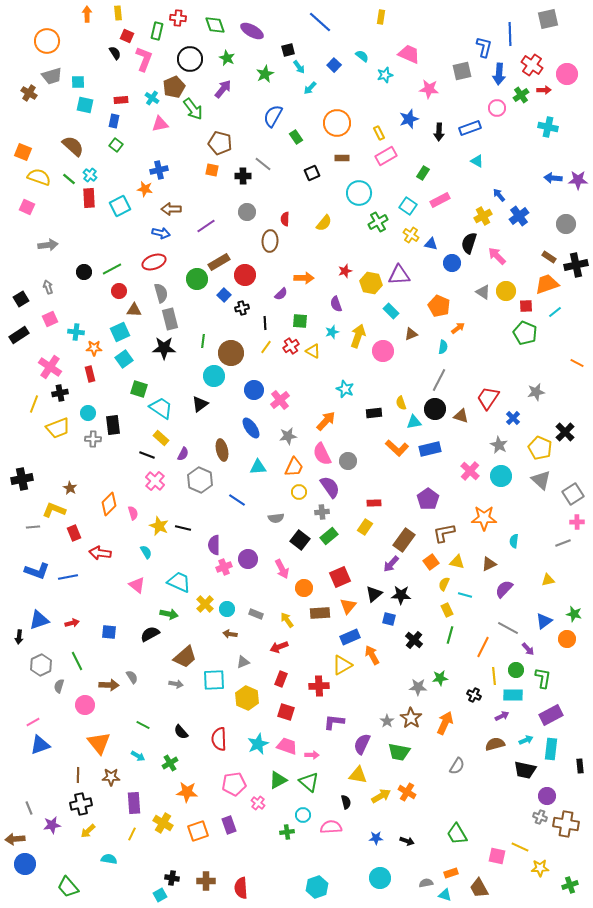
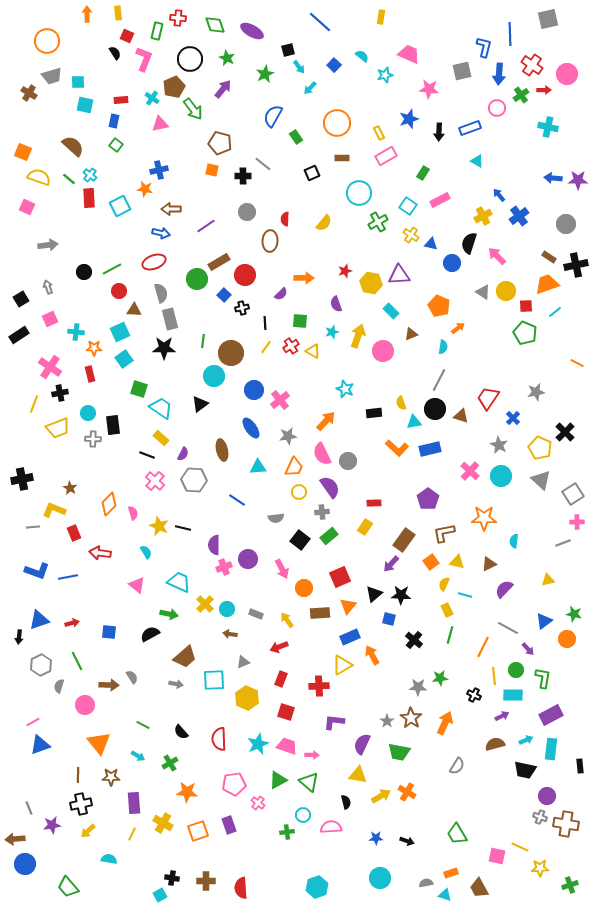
gray hexagon at (200, 480): moved 6 px left; rotated 20 degrees counterclockwise
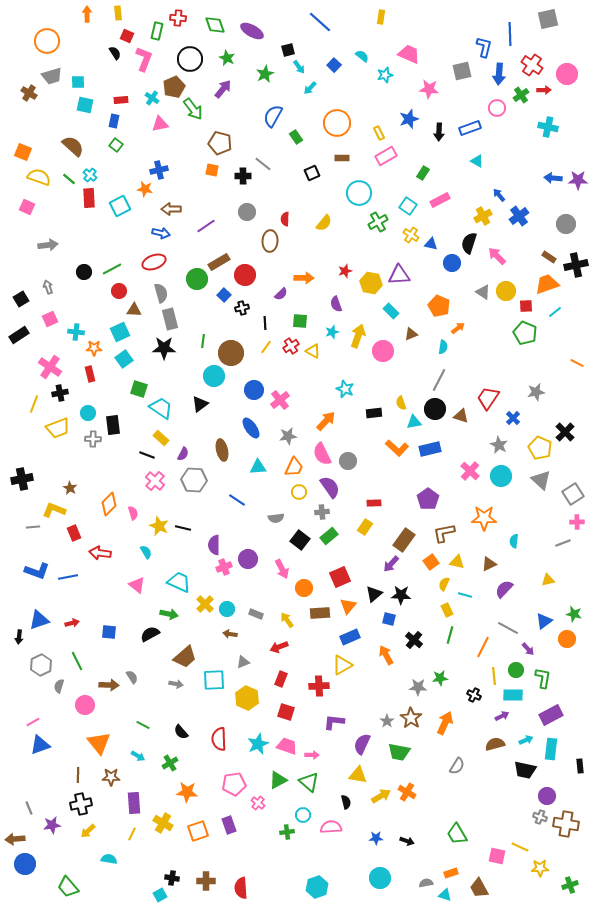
orange arrow at (372, 655): moved 14 px right
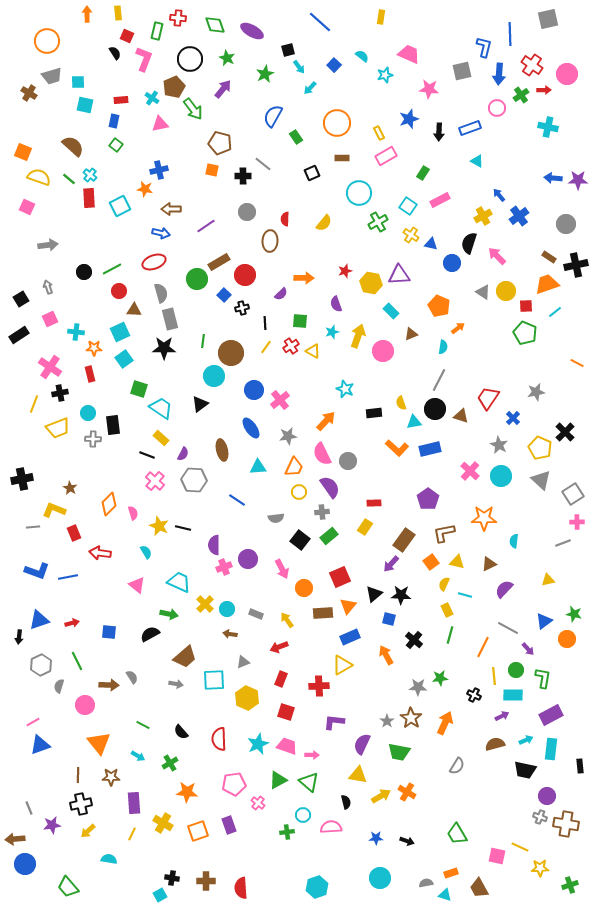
brown rectangle at (320, 613): moved 3 px right
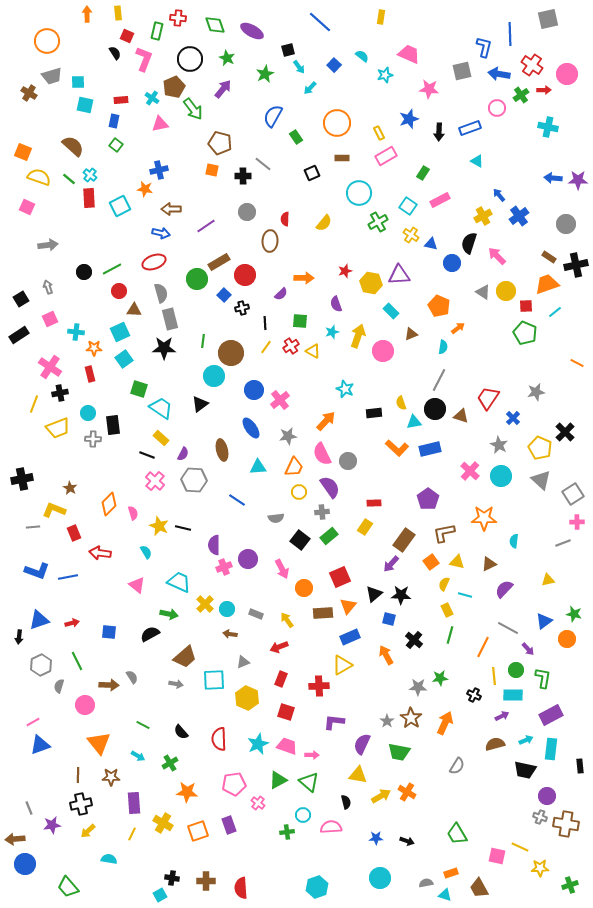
blue arrow at (499, 74): rotated 95 degrees clockwise
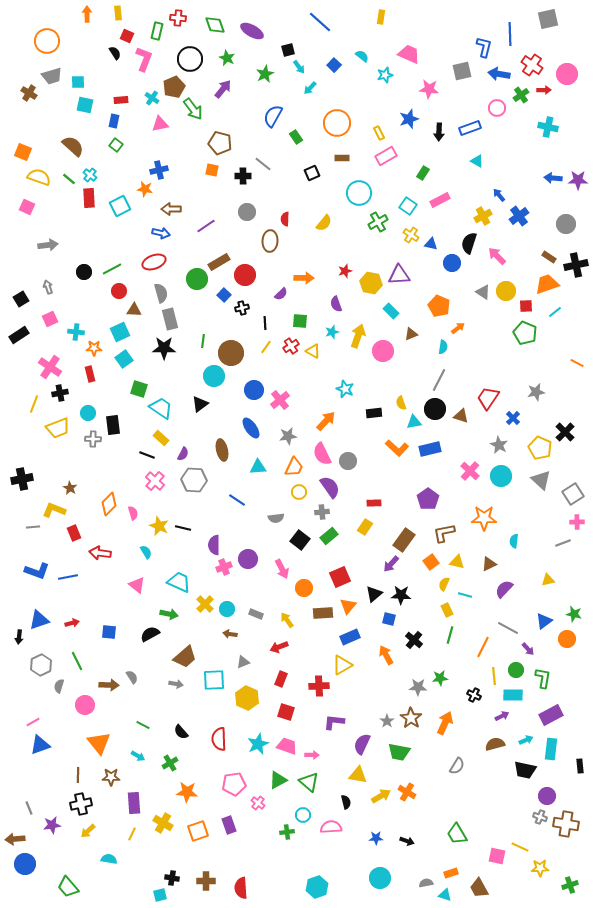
cyan square at (160, 895): rotated 16 degrees clockwise
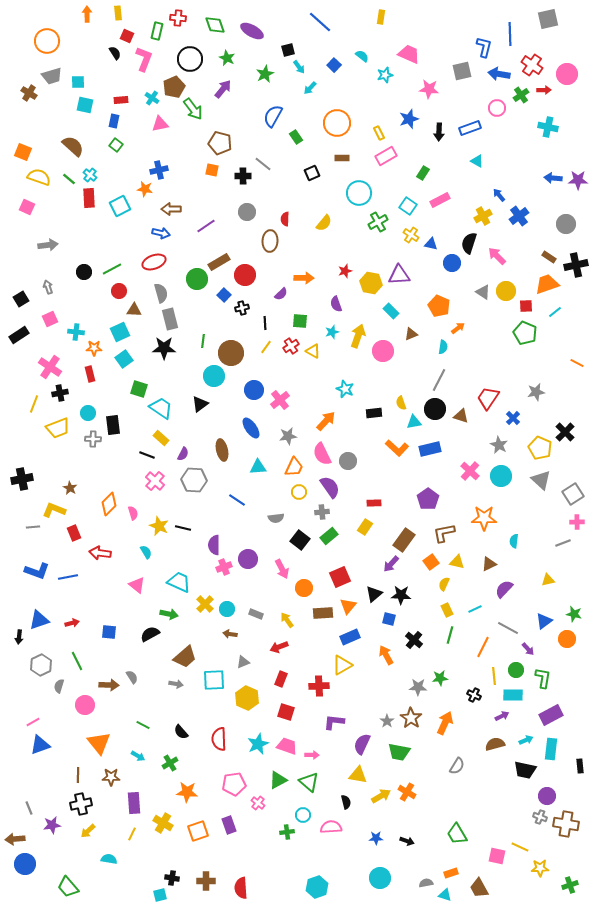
cyan line at (465, 595): moved 10 px right, 14 px down; rotated 40 degrees counterclockwise
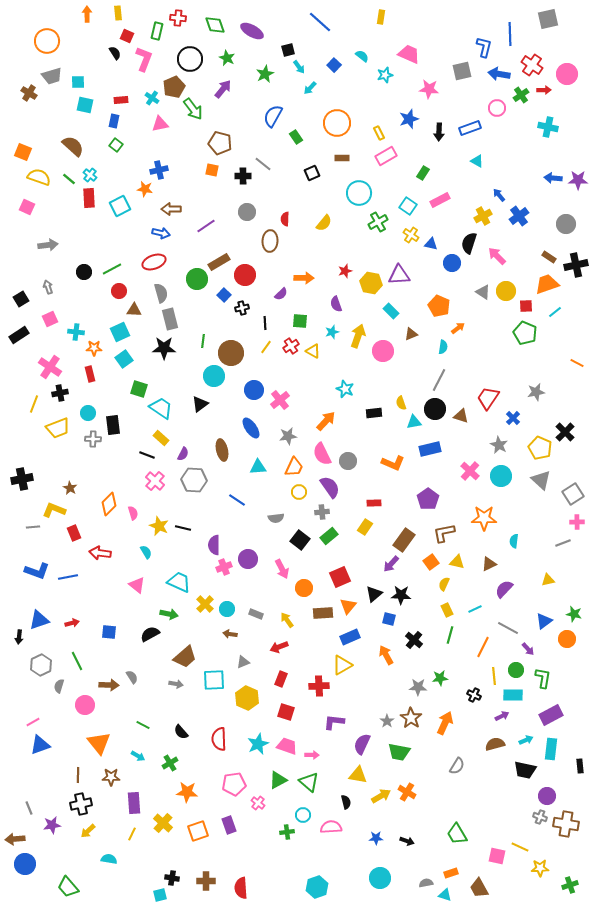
orange L-shape at (397, 448): moved 4 px left, 15 px down; rotated 20 degrees counterclockwise
yellow cross at (163, 823): rotated 12 degrees clockwise
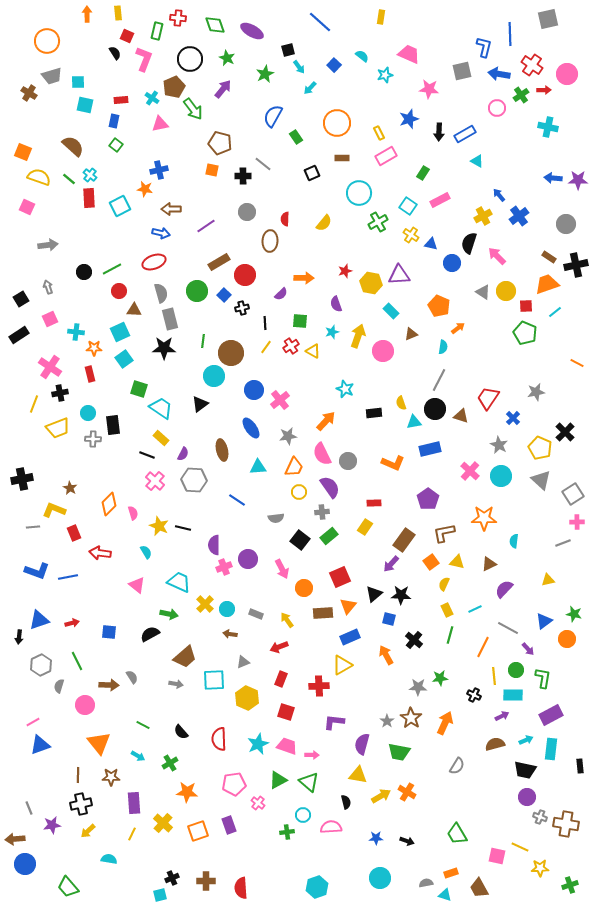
blue rectangle at (470, 128): moved 5 px left, 6 px down; rotated 10 degrees counterclockwise
green circle at (197, 279): moved 12 px down
purple semicircle at (362, 744): rotated 10 degrees counterclockwise
purple circle at (547, 796): moved 20 px left, 1 px down
black cross at (172, 878): rotated 32 degrees counterclockwise
